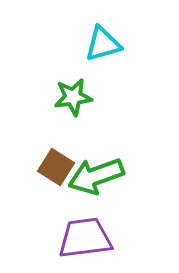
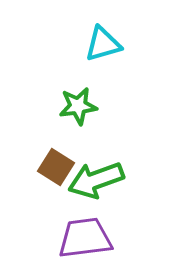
green star: moved 5 px right, 9 px down
green arrow: moved 4 px down
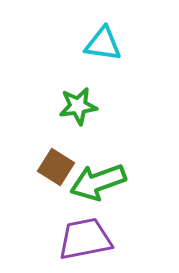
cyan triangle: rotated 24 degrees clockwise
green arrow: moved 2 px right, 2 px down
purple trapezoid: moved 1 px down; rotated 4 degrees counterclockwise
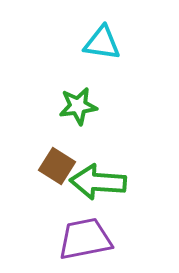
cyan triangle: moved 1 px left, 1 px up
brown square: moved 1 px right, 1 px up
green arrow: rotated 24 degrees clockwise
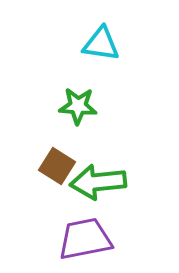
cyan triangle: moved 1 px left, 1 px down
green star: rotated 12 degrees clockwise
green arrow: rotated 10 degrees counterclockwise
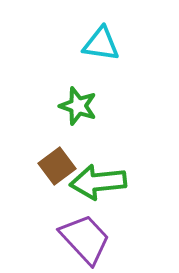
green star: rotated 15 degrees clockwise
brown square: rotated 21 degrees clockwise
purple trapezoid: rotated 58 degrees clockwise
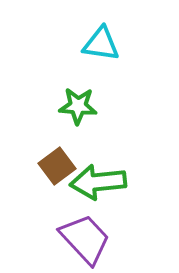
green star: rotated 15 degrees counterclockwise
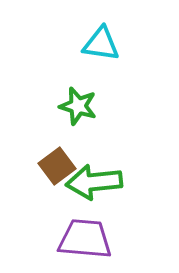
green star: rotated 12 degrees clockwise
green arrow: moved 4 px left
purple trapezoid: rotated 42 degrees counterclockwise
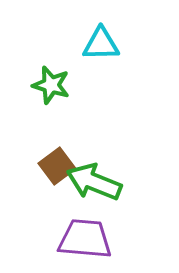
cyan triangle: rotated 9 degrees counterclockwise
green star: moved 27 px left, 21 px up
green arrow: rotated 28 degrees clockwise
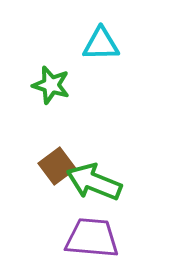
purple trapezoid: moved 7 px right, 1 px up
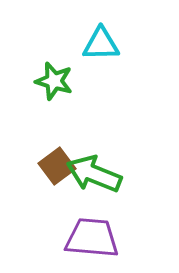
green star: moved 3 px right, 4 px up
green arrow: moved 8 px up
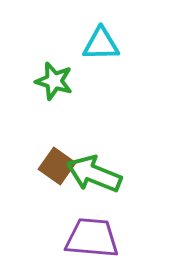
brown square: rotated 18 degrees counterclockwise
